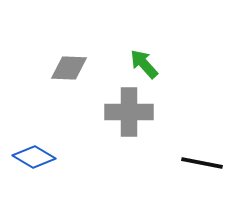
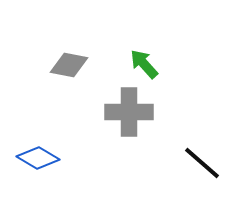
gray diamond: moved 3 px up; rotated 9 degrees clockwise
blue diamond: moved 4 px right, 1 px down
black line: rotated 30 degrees clockwise
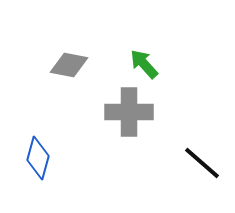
blue diamond: rotated 75 degrees clockwise
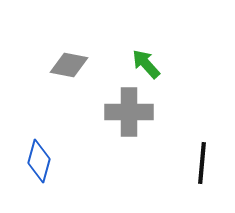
green arrow: moved 2 px right
blue diamond: moved 1 px right, 3 px down
black line: rotated 54 degrees clockwise
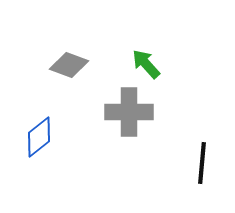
gray diamond: rotated 9 degrees clockwise
blue diamond: moved 24 px up; rotated 36 degrees clockwise
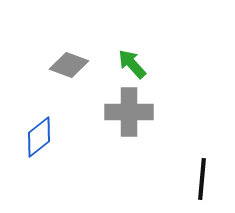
green arrow: moved 14 px left
black line: moved 16 px down
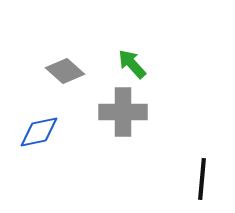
gray diamond: moved 4 px left, 6 px down; rotated 21 degrees clockwise
gray cross: moved 6 px left
blue diamond: moved 5 px up; rotated 27 degrees clockwise
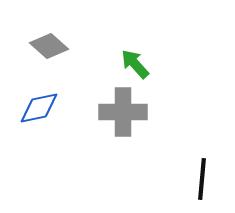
green arrow: moved 3 px right
gray diamond: moved 16 px left, 25 px up
blue diamond: moved 24 px up
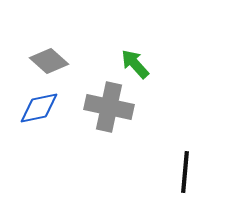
gray diamond: moved 15 px down
gray cross: moved 14 px left, 5 px up; rotated 12 degrees clockwise
black line: moved 17 px left, 7 px up
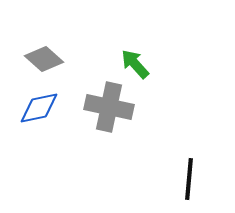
gray diamond: moved 5 px left, 2 px up
black line: moved 4 px right, 7 px down
